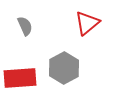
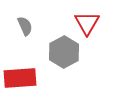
red triangle: rotated 20 degrees counterclockwise
gray hexagon: moved 16 px up
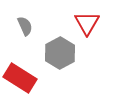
gray hexagon: moved 4 px left, 1 px down
red rectangle: rotated 36 degrees clockwise
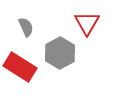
gray semicircle: moved 1 px right, 1 px down
red rectangle: moved 11 px up
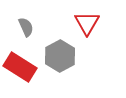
gray hexagon: moved 3 px down
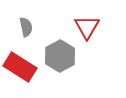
red triangle: moved 4 px down
gray semicircle: rotated 12 degrees clockwise
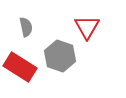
gray hexagon: rotated 12 degrees counterclockwise
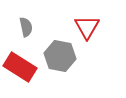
gray hexagon: rotated 8 degrees counterclockwise
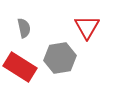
gray semicircle: moved 2 px left, 1 px down
gray hexagon: moved 2 px down; rotated 20 degrees counterclockwise
